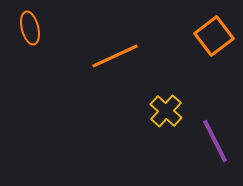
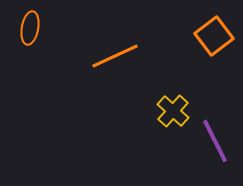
orange ellipse: rotated 24 degrees clockwise
yellow cross: moved 7 px right
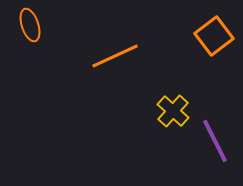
orange ellipse: moved 3 px up; rotated 28 degrees counterclockwise
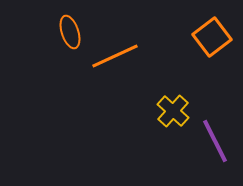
orange ellipse: moved 40 px right, 7 px down
orange square: moved 2 px left, 1 px down
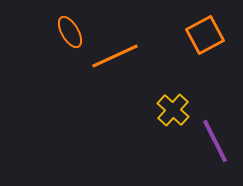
orange ellipse: rotated 12 degrees counterclockwise
orange square: moved 7 px left, 2 px up; rotated 9 degrees clockwise
yellow cross: moved 1 px up
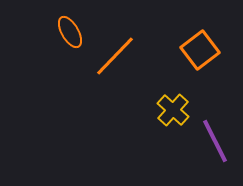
orange square: moved 5 px left, 15 px down; rotated 9 degrees counterclockwise
orange line: rotated 21 degrees counterclockwise
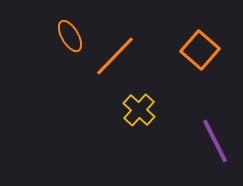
orange ellipse: moved 4 px down
orange square: rotated 12 degrees counterclockwise
yellow cross: moved 34 px left
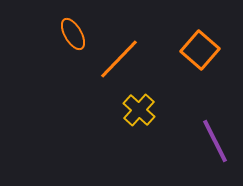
orange ellipse: moved 3 px right, 2 px up
orange line: moved 4 px right, 3 px down
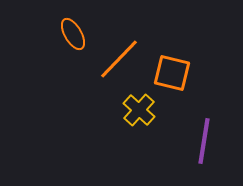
orange square: moved 28 px left, 23 px down; rotated 27 degrees counterclockwise
purple line: moved 11 px left; rotated 36 degrees clockwise
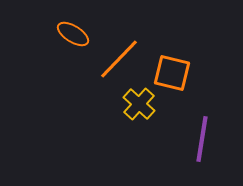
orange ellipse: rotated 28 degrees counterclockwise
yellow cross: moved 6 px up
purple line: moved 2 px left, 2 px up
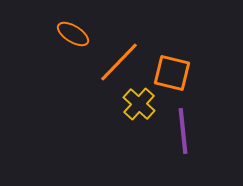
orange line: moved 3 px down
purple line: moved 19 px left, 8 px up; rotated 15 degrees counterclockwise
